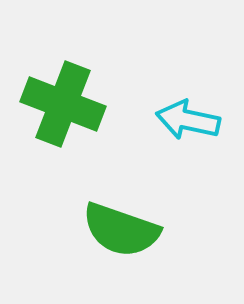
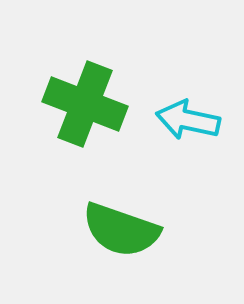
green cross: moved 22 px right
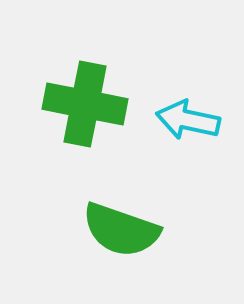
green cross: rotated 10 degrees counterclockwise
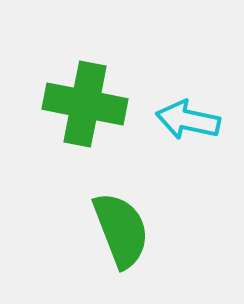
green semicircle: rotated 130 degrees counterclockwise
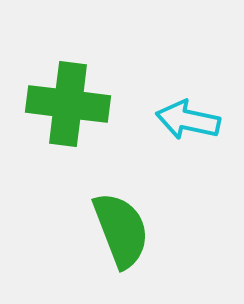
green cross: moved 17 px left; rotated 4 degrees counterclockwise
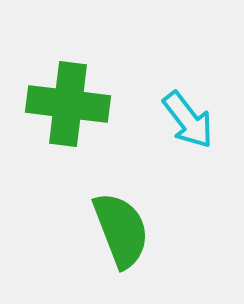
cyan arrow: rotated 140 degrees counterclockwise
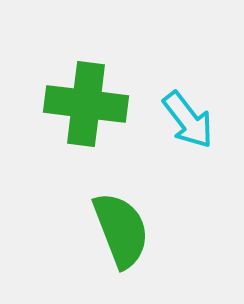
green cross: moved 18 px right
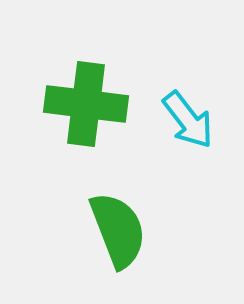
green semicircle: moved 3 px left
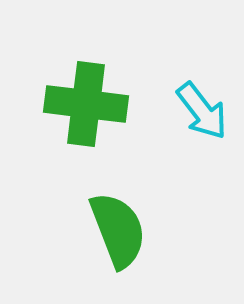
cyan arrow: moved 14 px right, 9 px up
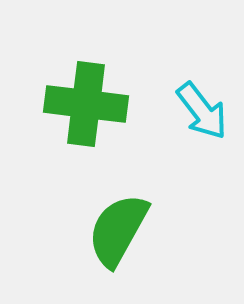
green semicircle: rotated 130 degrees counterclockwise
